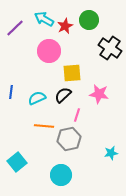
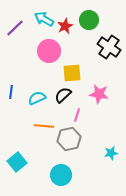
black cross: moved 1 px left, 1 px up
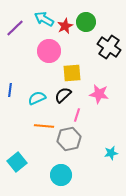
green circle: moved 3 px left, 2 px down
blue line: moved 1 px left, 2 px up
